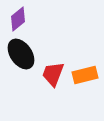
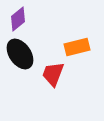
black ellipse: moved 1 px left
orange rectangle: moved 8 px left, 28 px up
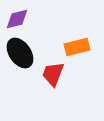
purple diamond: moved 1 px left; rotated 25 degrees clockwise
black ellipse: moved 1 px up
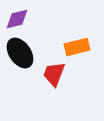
red trapezoid: moved 1 px right
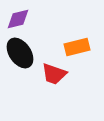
purple diamond: moved 1 px right
red trapezoid: rotated 92 degrees counterclockwise
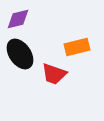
black ellipse: moved 1 px down
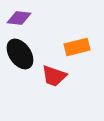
purple diamond: moved 1 px right, 1 px up; rotated 20 degrees clockwise
red trapezoid: moved 2 px down
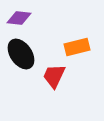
black ellipse: moved 1 px right
red trapezoid: rotated 96 degrees clockwise
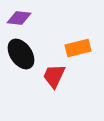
orange rectangle: moved 1 px right, 1 px down
